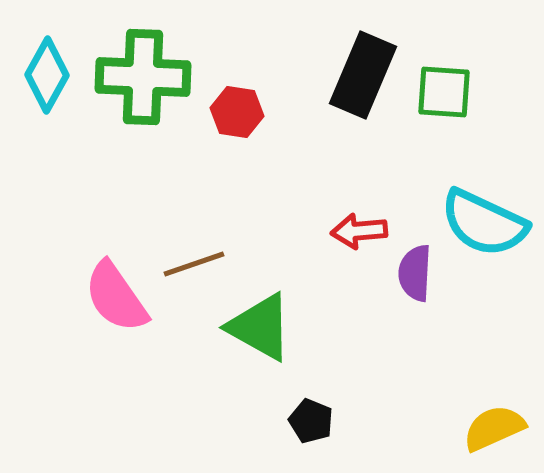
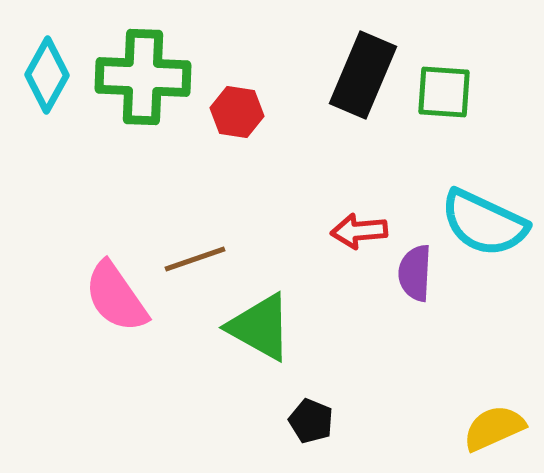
brown line: moved 1 px right, 5 px up
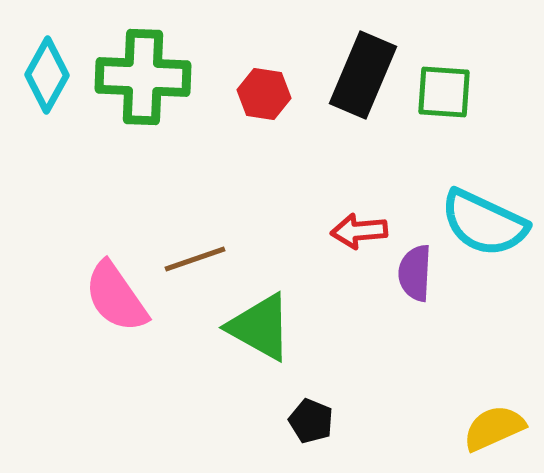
red hexagon: moved 27 px right, 18 px up
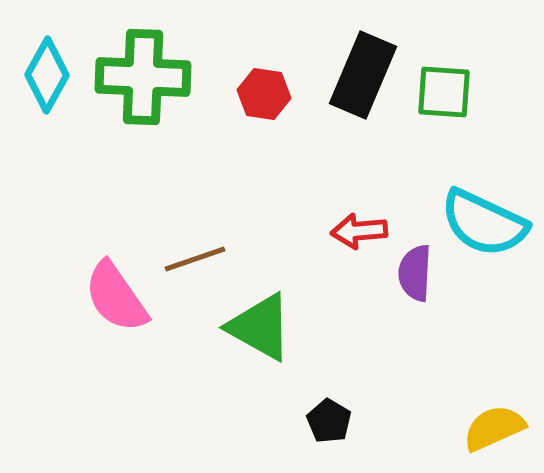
black pentagon: moved 18 px right; rotated 9 degrees clockwise
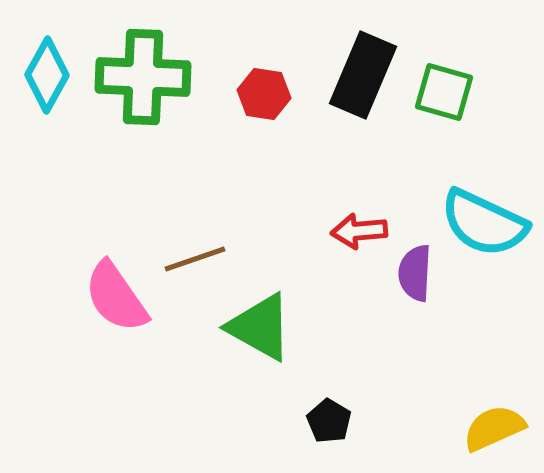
green square: rotated 12 degrees clockwise
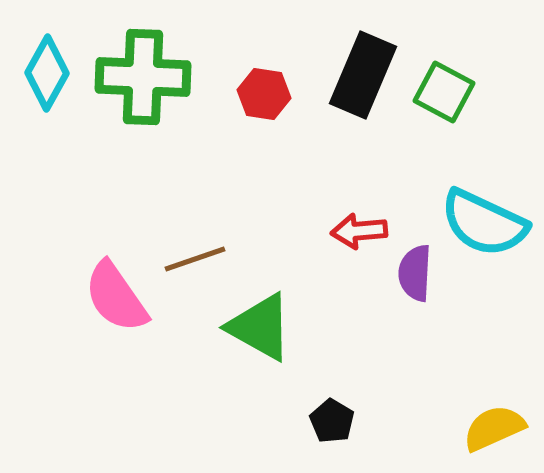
cyan diamond: moved 2 px up
green square: rotated 12 degrees clockwise
black pentagon: moved 3 px right
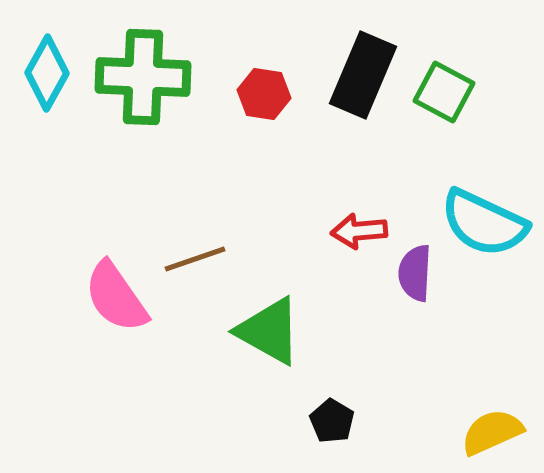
green triangle: moved 9 px right, 4 px down
yellow semicircle: moved 2 px left, 4 px down
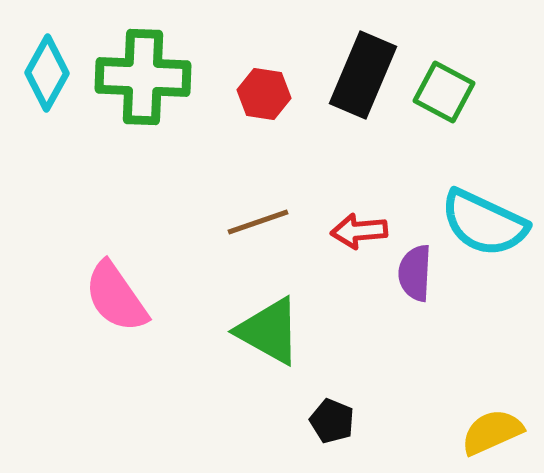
brown line: moved 63 px right, 37 px up
black pentagon: rotated 9 degrees counterclockwise
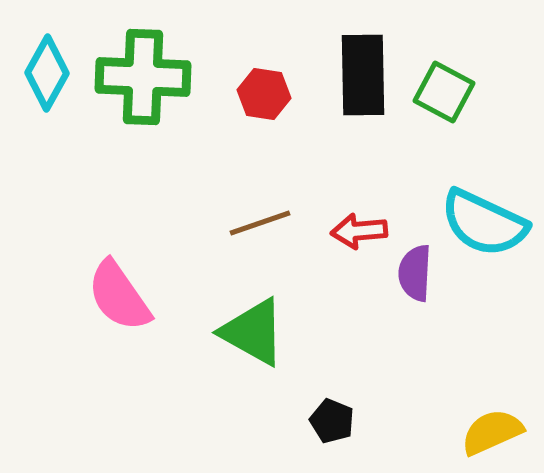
black rectangle: rotated 24 degrees counterclockwise
brown line: moved 2 px right, 1 px down
pink semicircle: moved 3 px right, 1 px up
green triangle: moved 16 px left, 1 px down
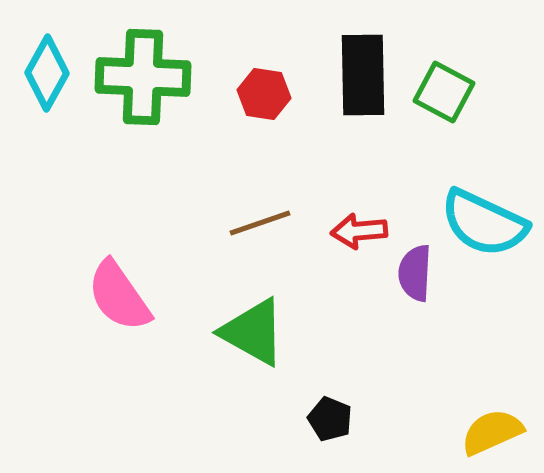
black pentagon: moved 2 px left, 2 px up
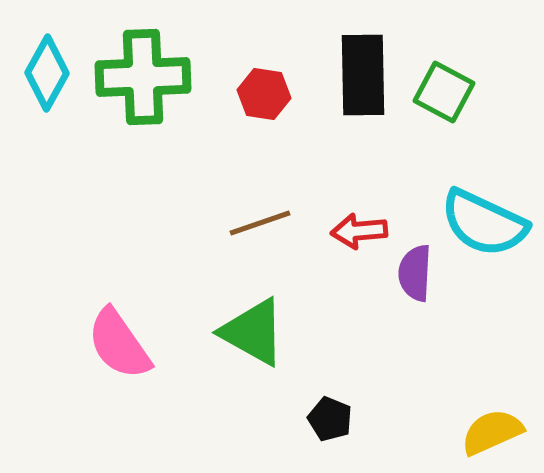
green cross: rotated 4 degrees counterclockwise
pink semicircle: moved 48 px down
